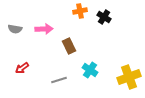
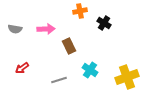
black cross: moved 6 px down
pink arrow: moved 2 px right
yellow cross: moved 2 px left
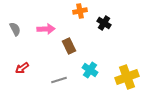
gray semicircle: rotated 128 degrees counterclockwise
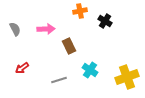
black cross: moved 1 px right, 2 px up
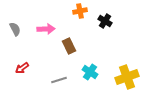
cyan cross: moved 2 px down
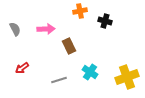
black cross: rotated 16 degrees counterclockwise
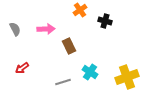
orange cross: moved 1 px up; rotated 24 degrees counterclockwise
gray line: moved 4 px right, 2 px down
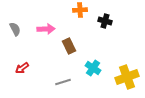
orange cross: rotated 32 degrees clockwise
cyan cross: moved 3 px right, 4 px up
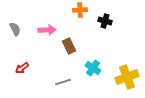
pink arrow: moved 1 px right, 1 px down
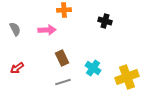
orange cross: moved 16 px left
brown rectangle: moved 7 px left, 12 px down
red arrow: moved 5 px left
